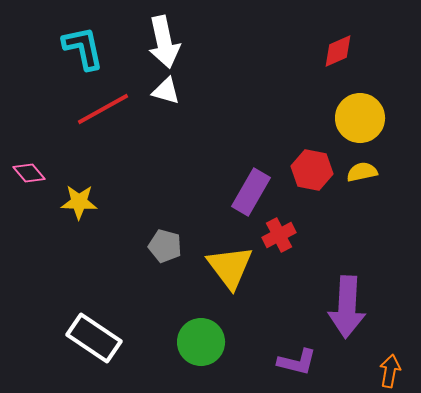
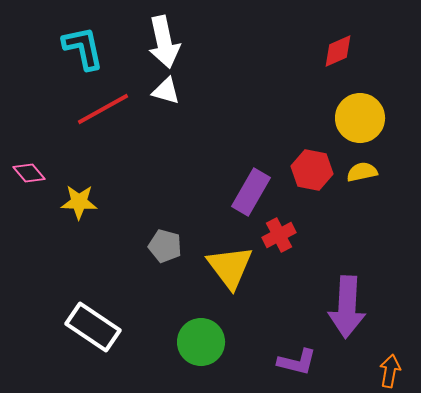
white rectangle: moved 1 px left, 11 px up
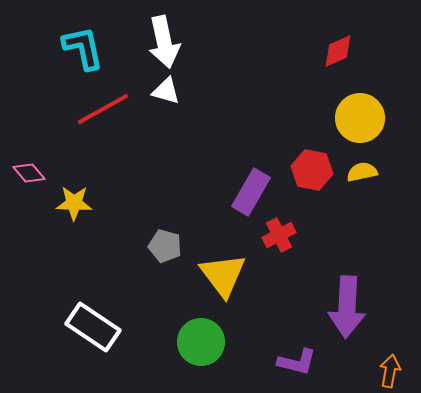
yellow star: moved 5 px left, 1 px down
yellow triangle: moved 7 px left, 8 px down
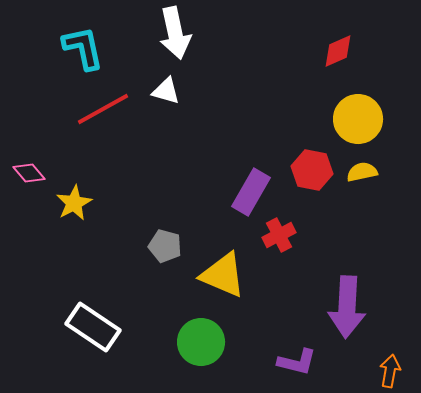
white arrow: moved 11 px right, 9 px up
yellow circle: moved 2 px left, 1 px down
yellow star: rotated 30 degrees counterclockwise
yellow triangle: rotated 30 degrees counterclockwise
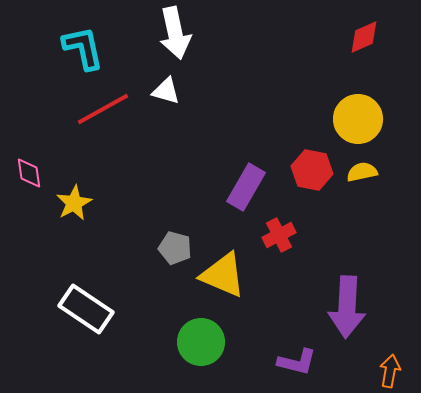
red diamond: moved 26 px right, 14 px up
pink diamond: rotated 32 degrees clockwise
purple rectangle: moved 5 px left, 5 px up
gray pentagon: moved 10 px right, 2 px down
white rectangle: moved 7 px left, 18 px up
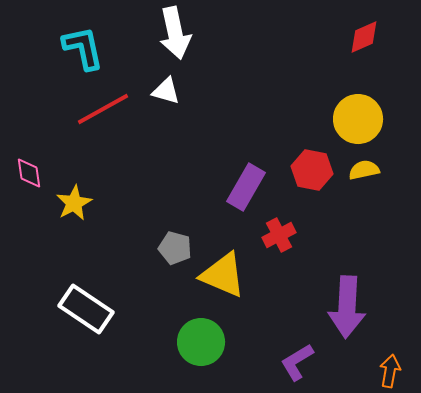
yellow semicircle: moved 2 px right, 2 px up
purple L-shape: rotated 135 degrees clockwise
